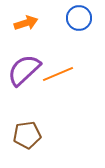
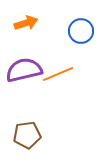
blue circle: moved 2 px right, 13 px down
purple semicircle: rotated 30 degrees clockwise
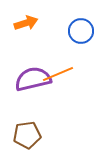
purple semicircle: moved 9 px right, 9 px down
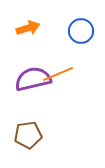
orange arrow: moved 2 px right, 5 px down
brown pentagon: moved 1 px right
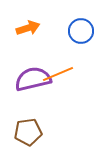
brown pentagon: moved 3 px up
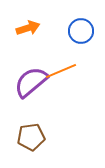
orange line: moved 3 px right, 3 px up
purple semicircle: moved 2 px left, 3 px down; rotated 27 degrees counterclockwise
brown pentagon: moved 3 px right, 5 px down
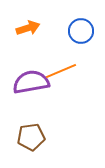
purple semicircle: rotated 30 degrees clockwise
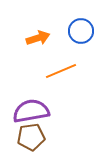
orange arrow: moved 10 px right, 10 px down
purple semicircle: moved 29 px down
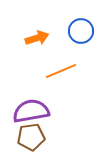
orange arrow: moved 1 px left
